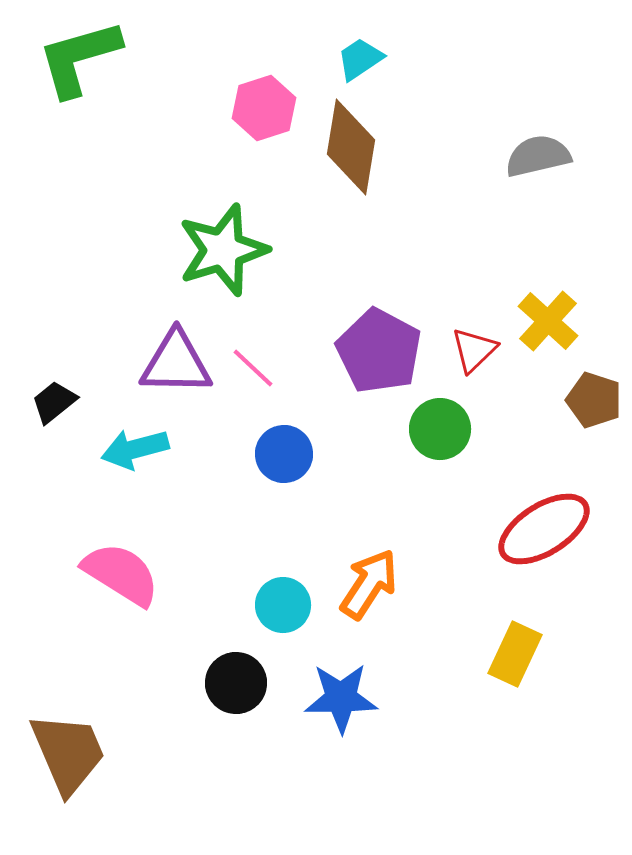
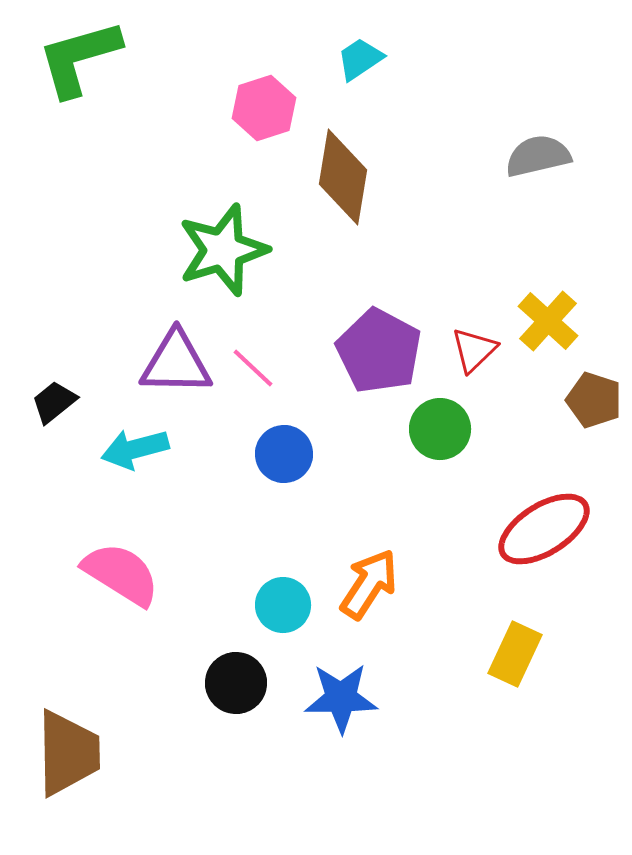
brown diamond: moved 8 px left, 30 px down
brown trapezoid: rotated 22 degrees clockwise
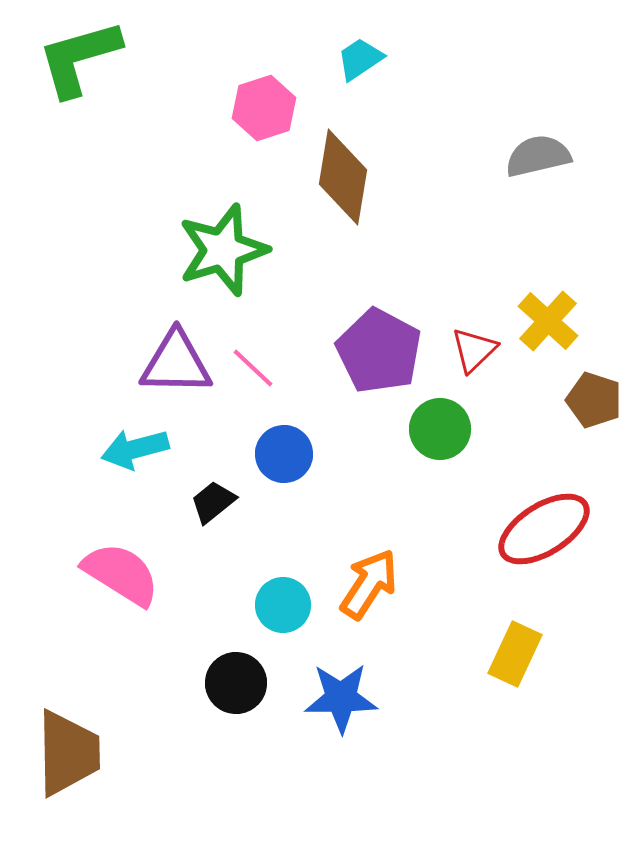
black trapezoid: moved 159 px right, 100 px down
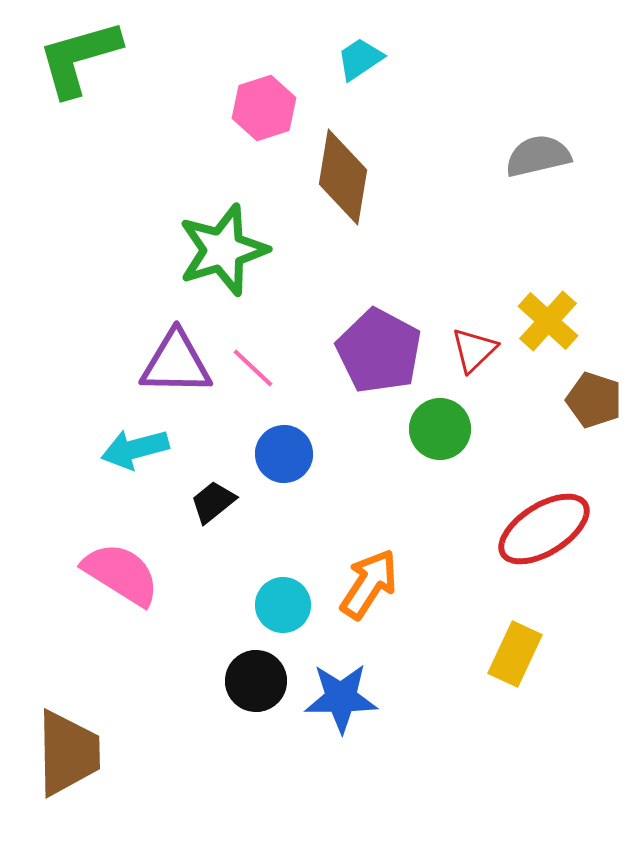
black circle: moved 20 px right, 2 px up
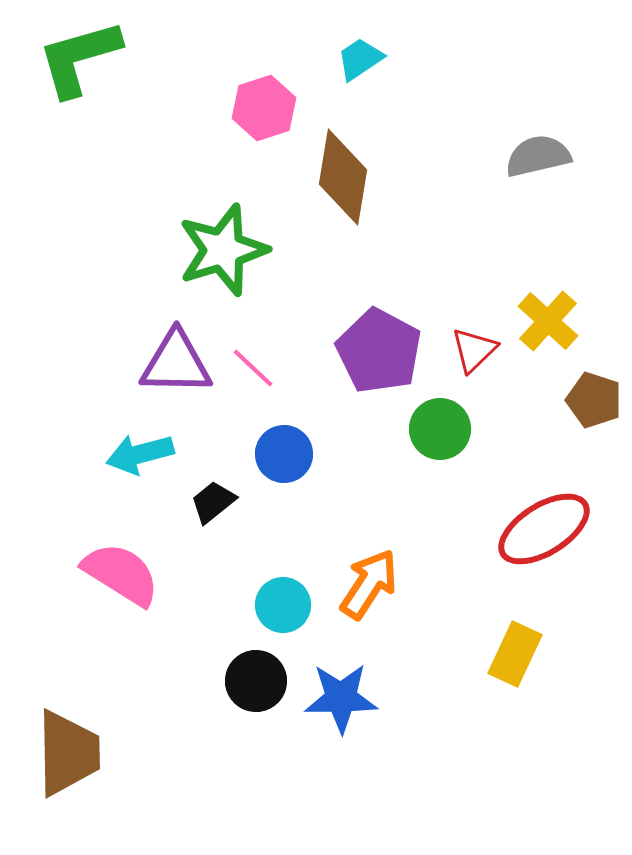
cyan arrow: moved 5 px right, 5 px down
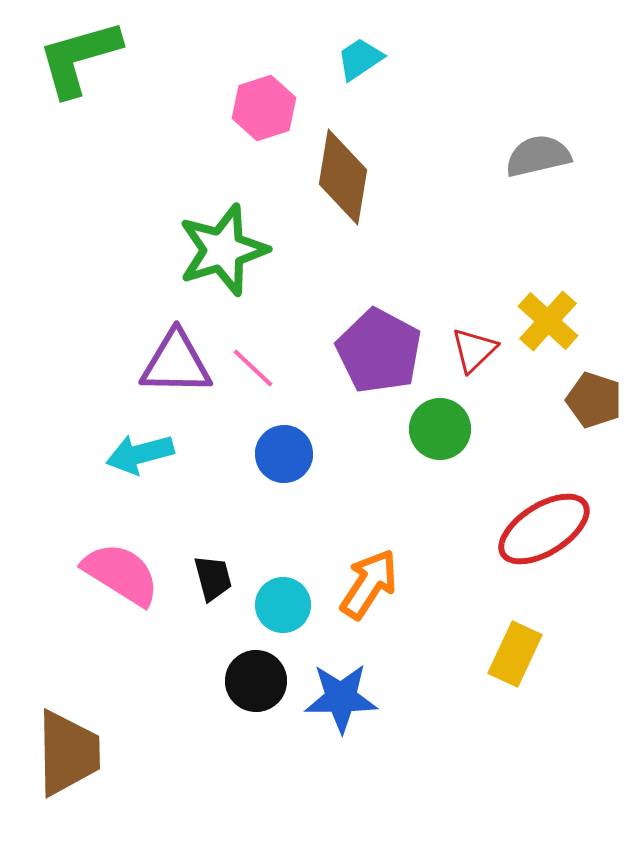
black trapezoid: moved 76 px down; rotated 114 degrees clockwise
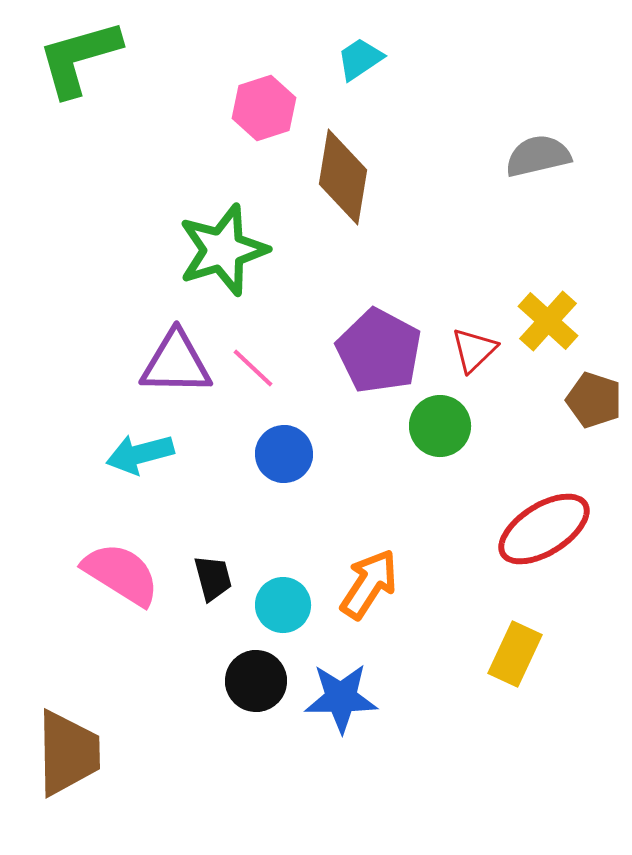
green circle: moved 3 px up
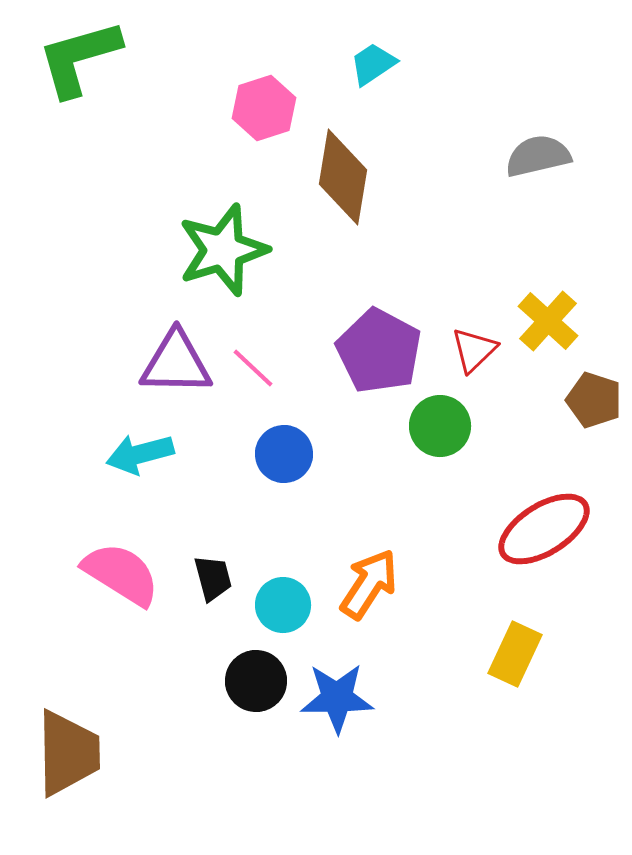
cyan trapezoid: moved 13 px right, 5 px down
blue star: moved 4 px left
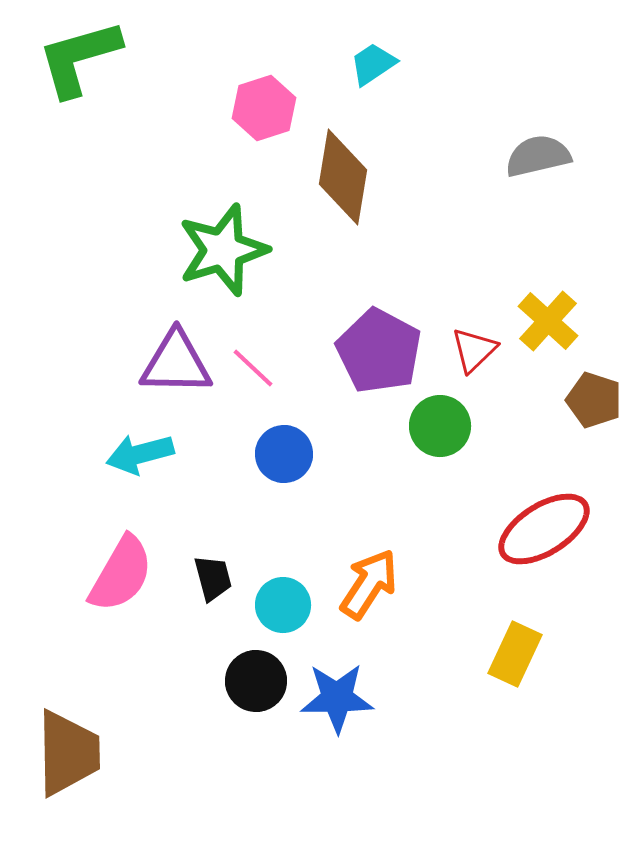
pink semicircle: rotated 88 degrees clockwise
